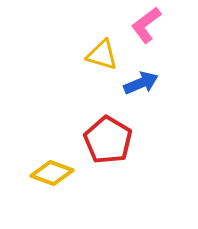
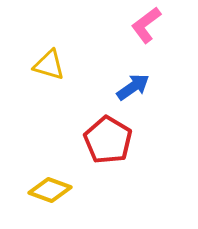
yellow triangle: moved 53 px left, 10 px down
blue arrow: moved 8 px left, 4 px down; rotated 12 degrees counterclockwise
yellow diamond: moved 2 px left, 17 px down
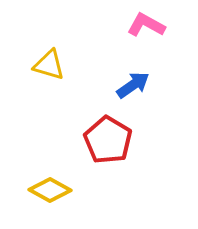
pink L-shape: rotated 66 degrees clockwise
blue arrow: moved 2 px up
yellow diamond: rotated 9 degrees clockwise
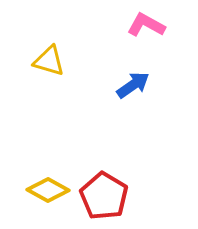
yellow triangle: moved 4 px up
red pentagon: moved 4 px left, 56 px down
yellow diamond: moved 2 px left
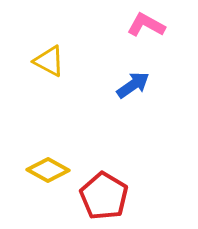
yellow triangle: rotated 12 degrees clockwise
yellow diamond: moved 20 px up
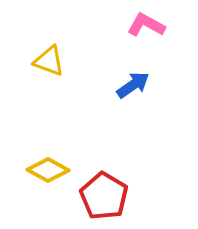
yellow triangle: rotated 8 degrees counterclockwise
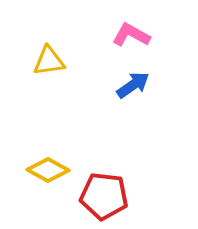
pink L-shape: moved 15 px left, 10 px down
yellow triangle: rotated 28 degrees counterclockwise
red pentagon: rotated 24 degrees counterclockwise
